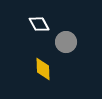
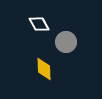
yellow diamond: moved 1 px right
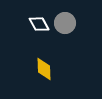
gray circle: moved 1 px left, 19 px up
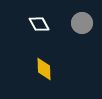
gray circle: moved 17 px right
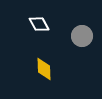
gray circle: moved 13 px down
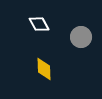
gray circle: moved 1 px left, 1 px down
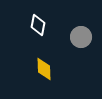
white diamond: moved 1 px left, 1 px down; rotated 40 degrees clockwise
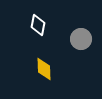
gray circle: moved 2 px down
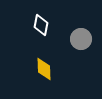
white diamond: moved 3 px right
